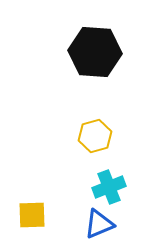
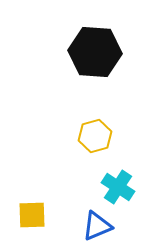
cyan cross: moved 9 px right; rotated 36 degrees counterclockwise
blue triangle: moved 2 px left, 2 px down
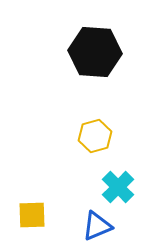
cyan cross: rotated 12 degrees clockwise
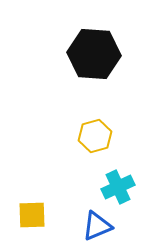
black hexagon: moved 1 px left, 2 px down
cyan cross: rotated 20 degrees clockwise
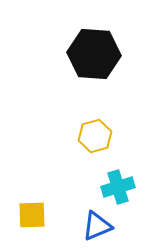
cyan cross: rotated 8 degrees clockwise
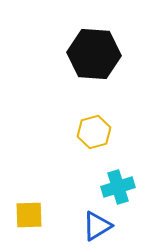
yellow hexagon: moved 1 px left, 4 px up
yellow square: moved 3 px left
blue triangle: rotated 8 degrees counterclockwise
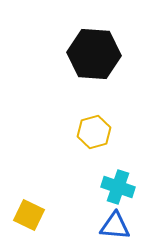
cyan cross: rotated 36 degrees clockwise
yellow square: rotated 28 degrees clockwise
blue triangle: moved 18 px right; rotated 36 degrees clockwise
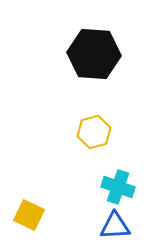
blue triangle: rotated 8 degrees counterclockwise
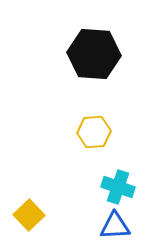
yellow hexagon: rotated 12 degrees clockwise
yellow square: rotated 20 degrees clockwise
